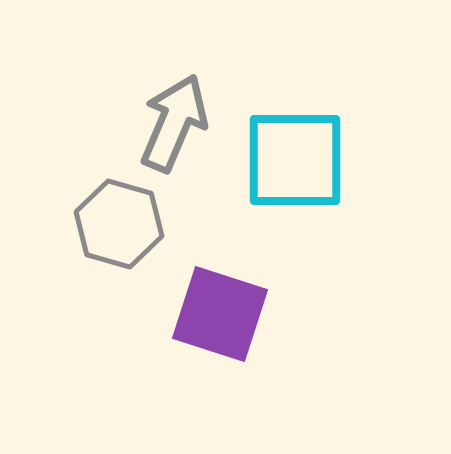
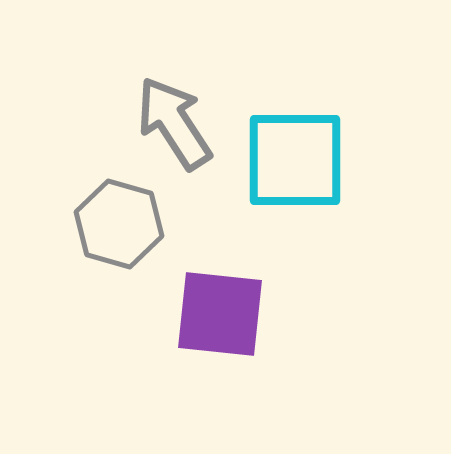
gray arrow: rotated 56 degrees counterclockwise
purple square: rotated 12 degrees counterclockwise
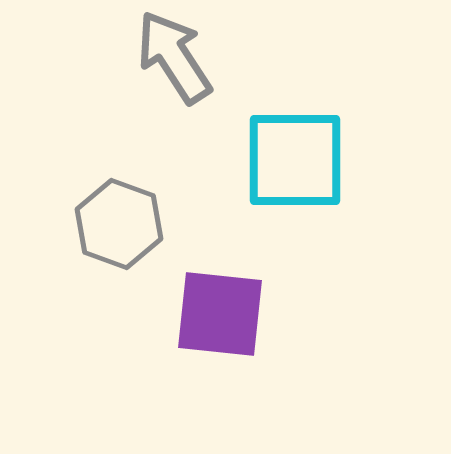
gray arrow: moved 66 px up
gray hexagon: rotated 4 degrees clockwise
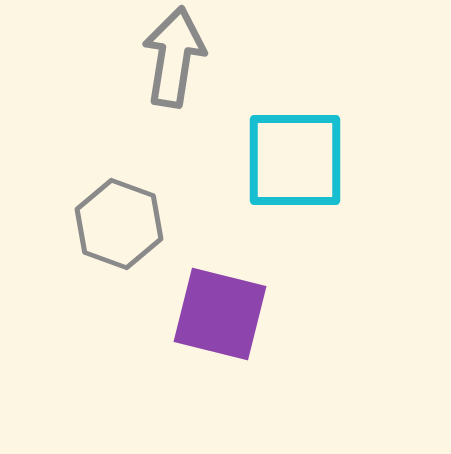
gray arrow: rotated 42 degrees clockwise
purple square: rotated 8 degrees clockwise
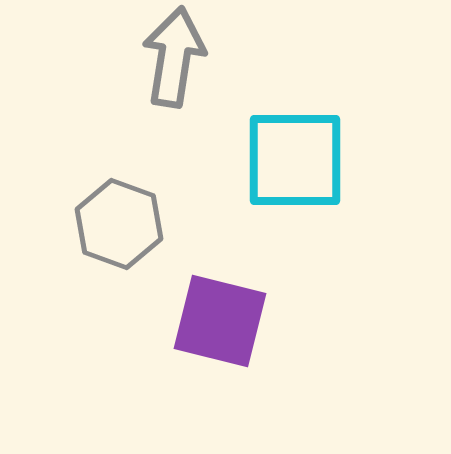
purple square: moved 7 px down
